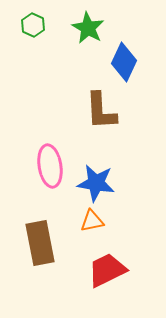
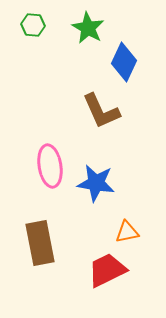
green hexagon: rotated 20 degrees counterclockwise
brown L-shape: rotated 21 degrees counterclockwise
orange triangle: moved 35 px right, 11 px down
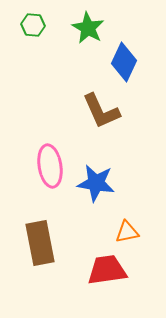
red trapezoid: rotated 18 degrees clockwise
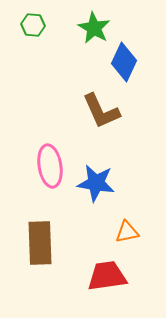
green star: moved 6 px right
brown rectangle: rotated 9 degrees clockwise
red trapezoid: moved 6 px down
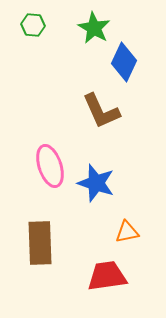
pink ellipse: rotated 9 degrees counterclockwise
blue star: rotated 9 degrees clockwise
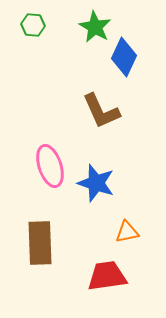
green star: moved 1 px right, 1 px up
blue diamond: moved 5 px up
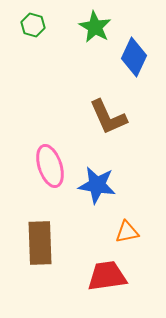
green hexagon: rotated 10 degrees clockwise
blue diamond: moved 10 px right
brown L-shape: moved 7 px right, 6 px down
blue star: moved 1 px right, 2 px down; rotated 9 degrees counterclockwise
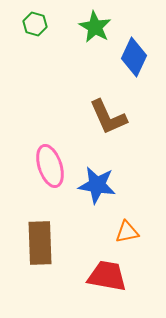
green hexagon: moved 2 px right, 1 px up
red trapezoid: rotated 18 degrees clockwise
